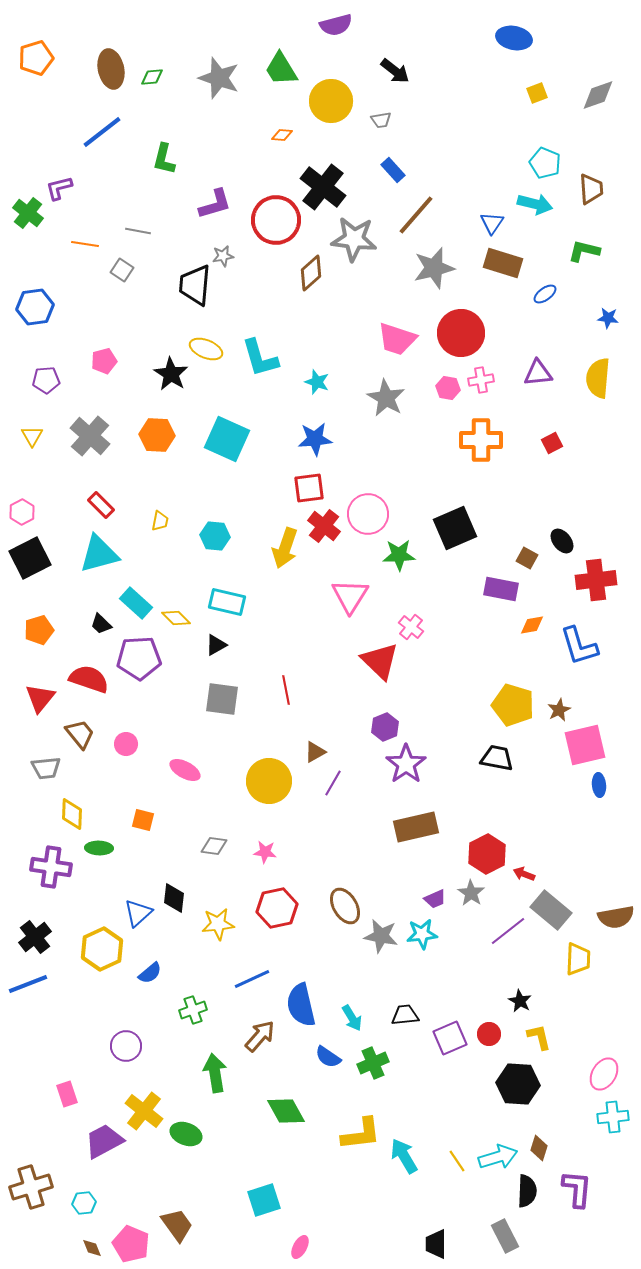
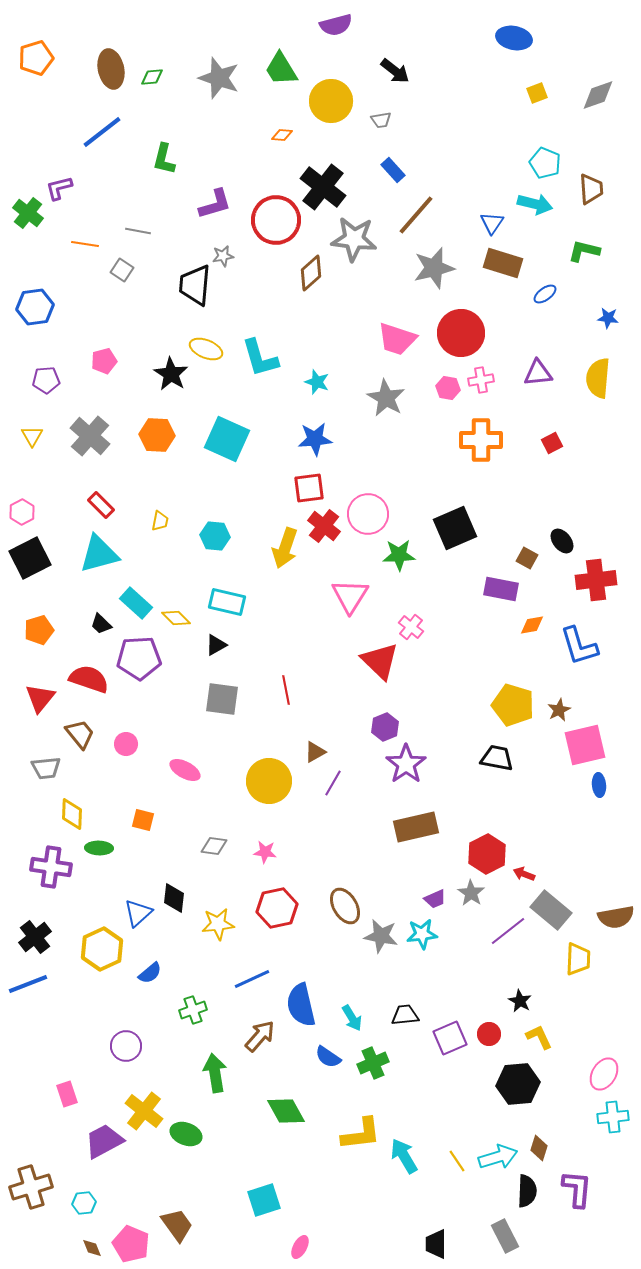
yellow L-shape at (539, 1037): rotated 12 degrees counterclockwise
black hexagon at (518, 1084): rotated 9 degrees counterclockwise
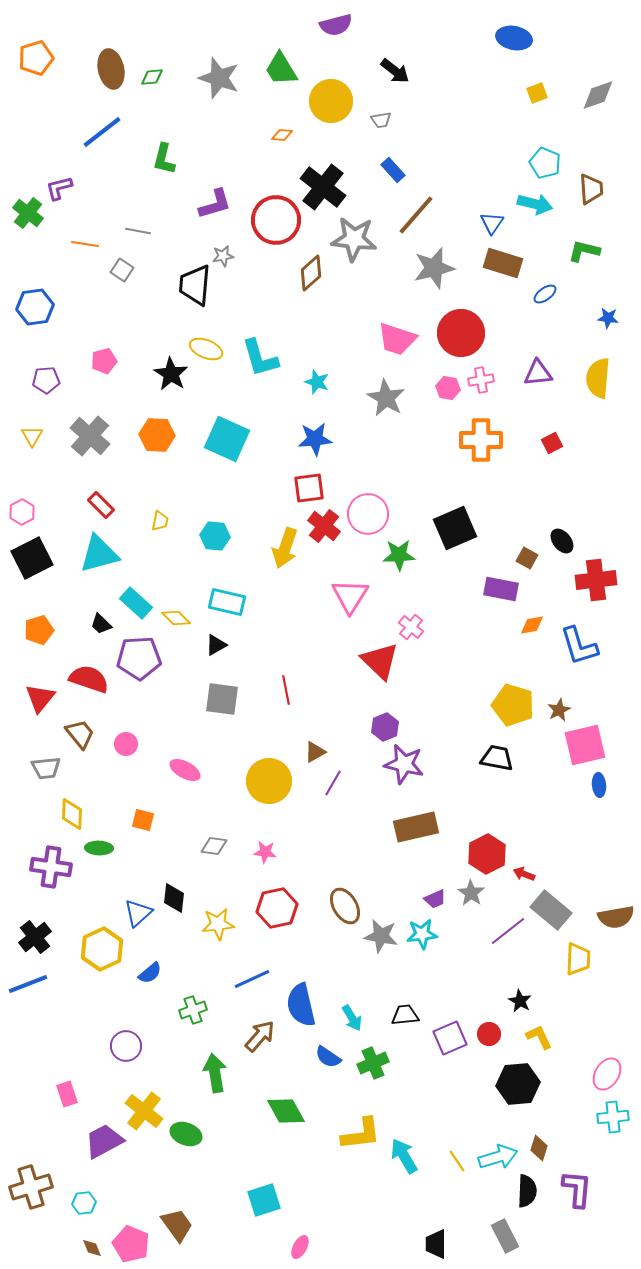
black square at (30, 558): moved 2 px right
purple star at (406, 764): moved 2 px left; rotated 24 degrees counterclockwise
pink ellipse at (604, 1074): moved 3 px right
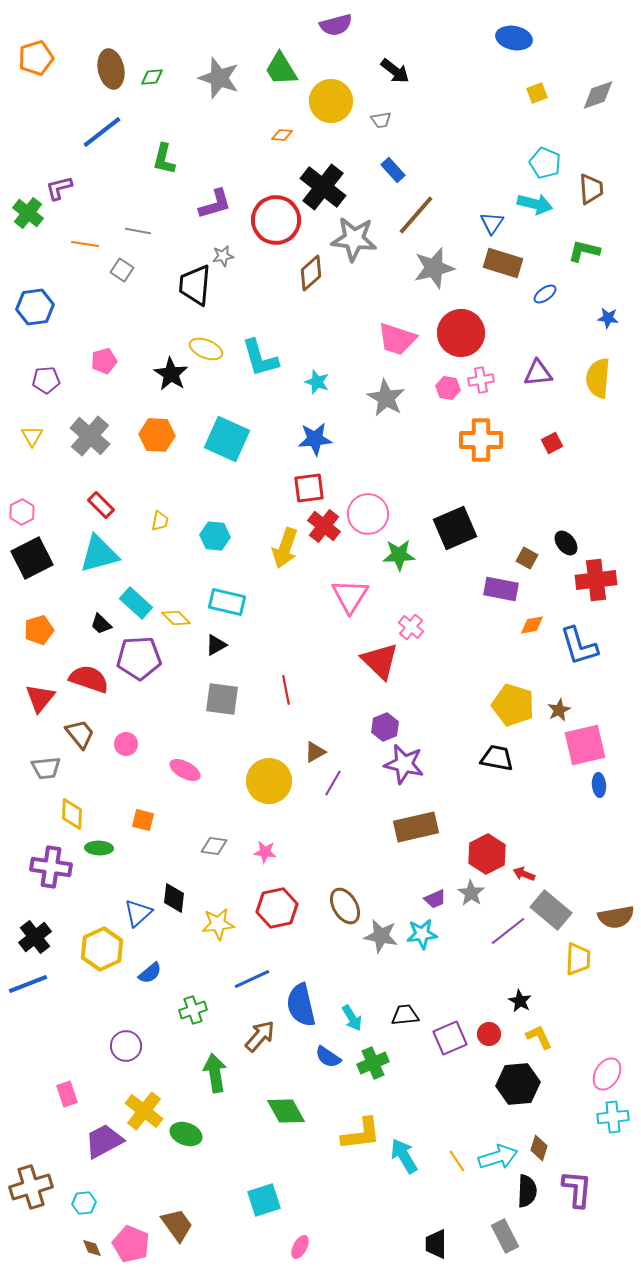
black ellipse at (562, 541): moved 4 px right, 2 px down
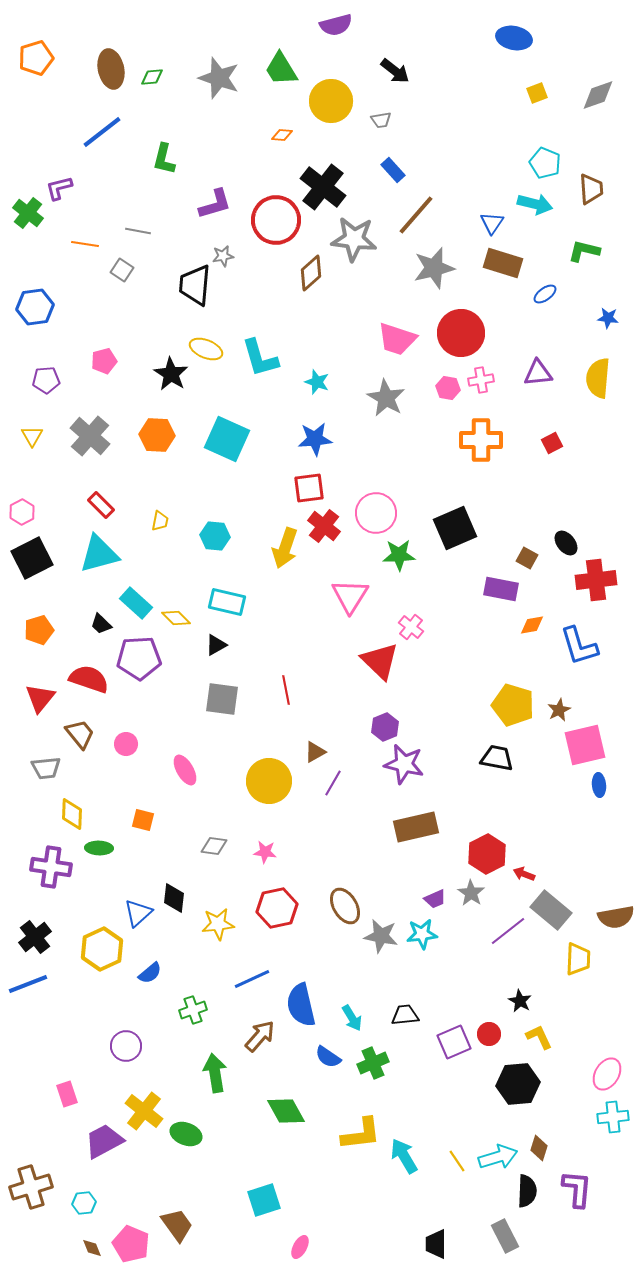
pink circle at (368, 514): moved 8 px right, 1 px up
pink ellipse at (185, 770): rotated 32 degrees clockwise
purple square at (450, 1038): moved 4 px right, 4 px down
